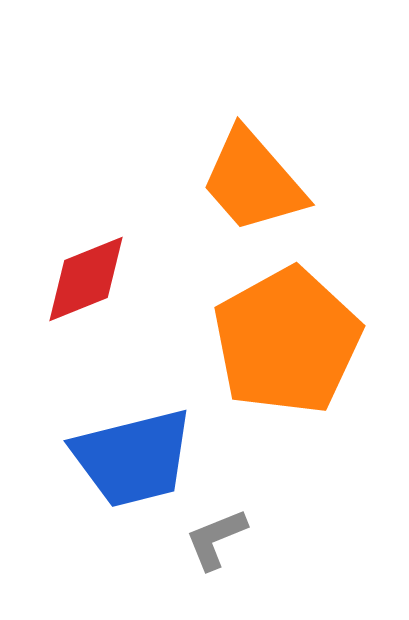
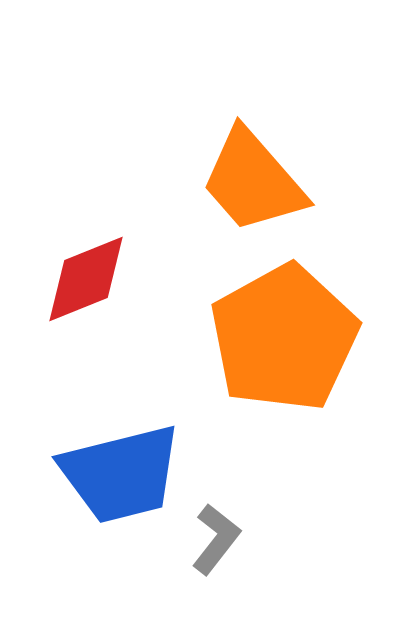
orange pentagon: moved 3 px left, 3 px up
blue trapezoid: moved 12 px left, 16 px down
gray L-shape: rotated 150 degrees clockwise
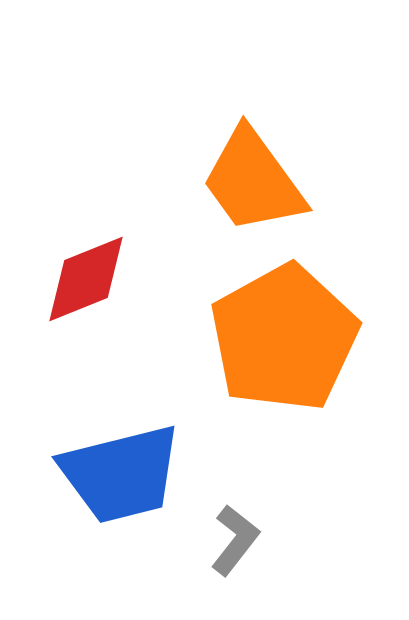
orange trapezoid: rotated 5 degrees clockwise
gray L-shape: moved 19 px right, 1 px down
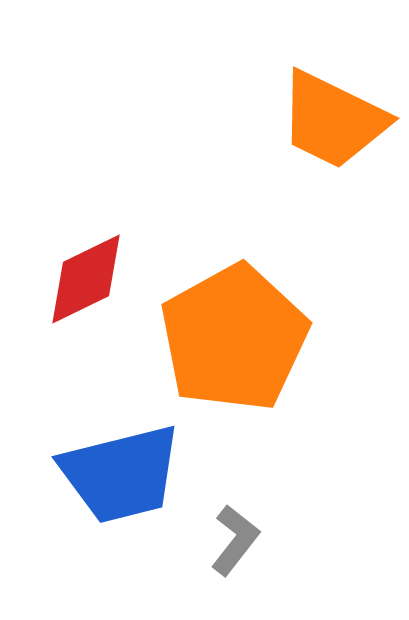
orange trapezoid: moved 80 px right, 61 px up; rotated 28 degrees counterclockwise
red diamond: rotated 4 degrees counterclockwise
orange pentagon: moved 50 px left
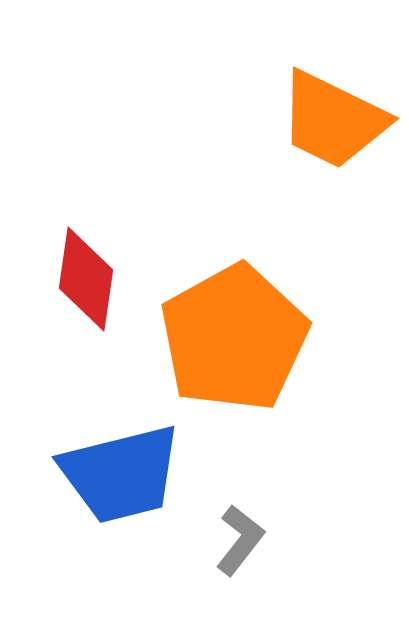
red diamond: rotated 56 degrees counterclockwise
gray L-shape: moved 5 px right
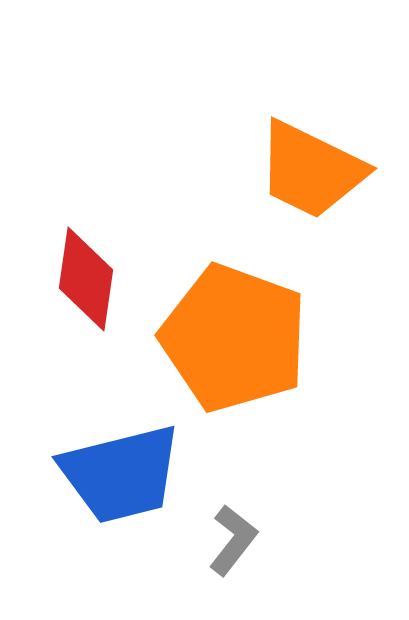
orange trapezoid: moved 22 px left, 50 px down
orange pentagon: rotated 23 degrees counterclockwise
gray L-shape: moved 7 px left
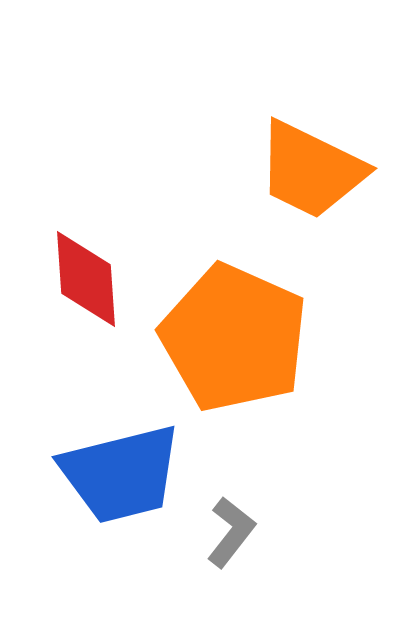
red diamond: rotated 12 degrees counterclockwise
orange pentagon: rotated 4 degrees clockwise
gray L-shape: moved 2 px left, 8 px up
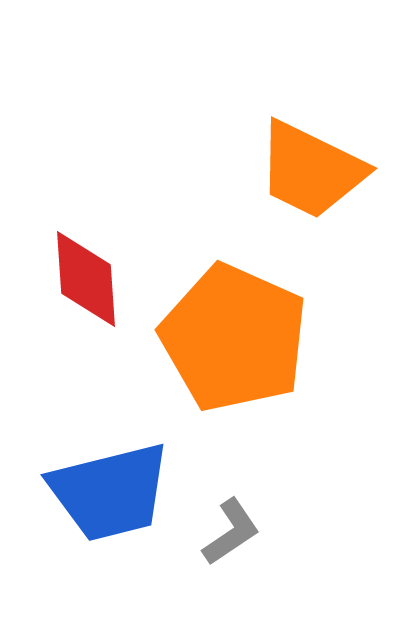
blue trapezoid: moved 11 px left, 18 px down
gray L-shape: rotated 18 degrees clockwise
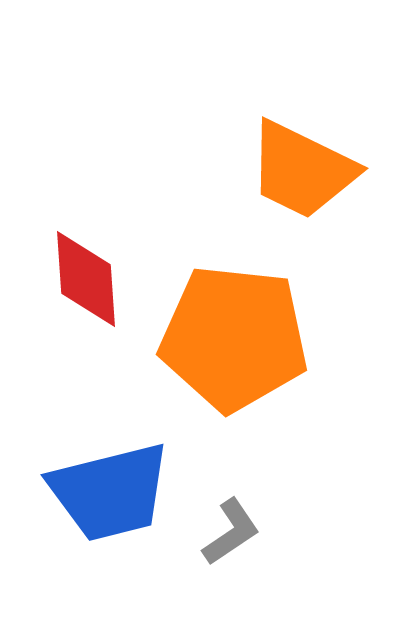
orange trapezoid: moved 9 px left
orange pentagon: rotated 18 degrees counterclockwise
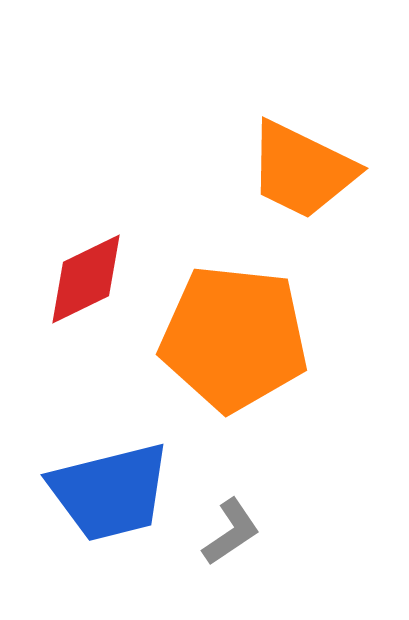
red diamond: rotated 68 degrees clockwise
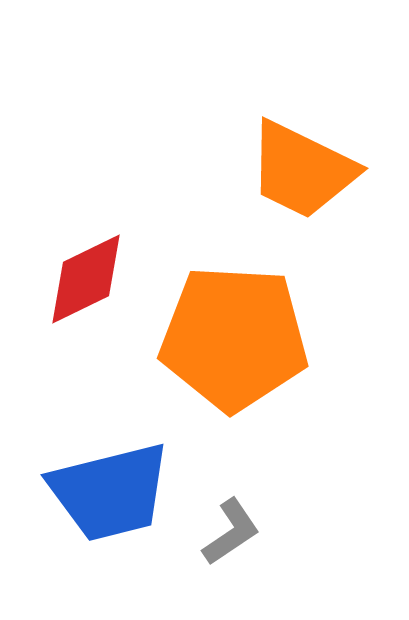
orange pentagon: rotated 3 degrees counterclockwise
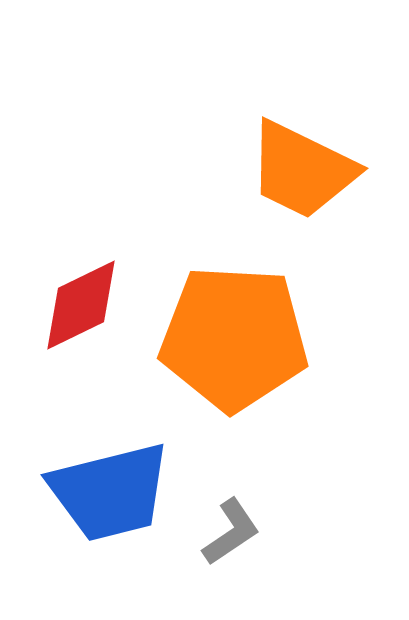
red diamond: moved 5 px left, 26 px down
